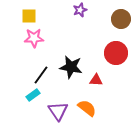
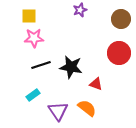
red circle: moved 3 px right
black line: moved 10 px up; rotated 36 degrees clockwise
red triangle: moved 4 px down; rotated 16 degrees clockwise
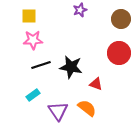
pink star: moved 1 px left, 2 px down
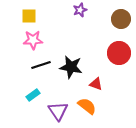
orange semicircle: moved 2 px up
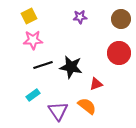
purple star: moved 7 px down; rotated 16 degrees clockwise
yellow square: rotated 28 degrees counterclockwise
black line: moved 2 px right
red triangle: rotated 40 degrees counterclockwise
